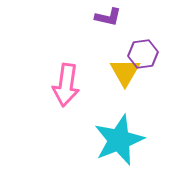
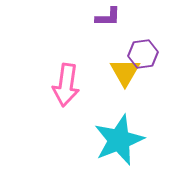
purple L-shape: rotated 12 degrees counterclockwise
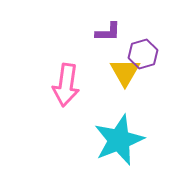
purple L-shape: moved 15 px down
purple hexagon: rotated 8 degrees counterclockwise
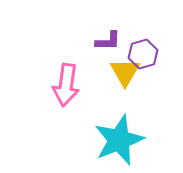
purple L-shape: moved 9 px down
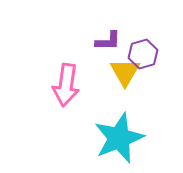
cyan star: moved 2 px up
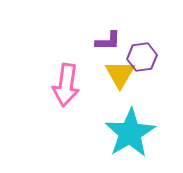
purple hexagon: moved 1 px left, 3 px down; rotated 8 degrees clockwise
yellow triangle: moved 5 px left, 2 px down
cyan star: moved 11 px right, 5 px up; rotated 9 degrees counterclockwise
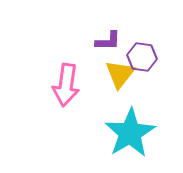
purple hexagon: rotated 16 degrees clockwise
yellow triangle: rotated 8 degrees clockwise
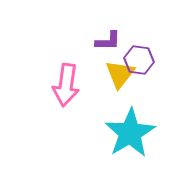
purple hexagon: moved 3 px left, 3 px down
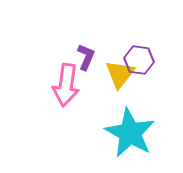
purple L-shape: moved 22 px left, 16 px down; rotated 68 degrees counterclockwise
cyan star: rotated 12 degrees counterclockwise
